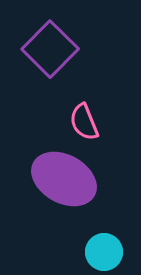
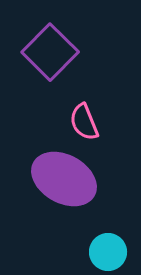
purple square: moved 3 px down
cyan circle: moved 4 px right
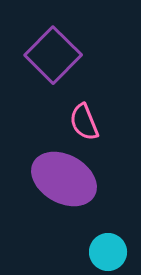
purple square: moved 3 px right, 3 px down
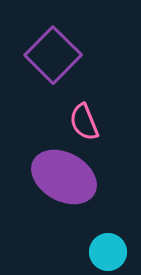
purple ellipse: moved 2 px up
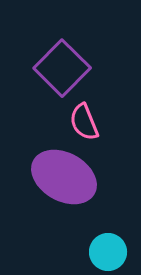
purple square: moved 9 px right, 13 px down
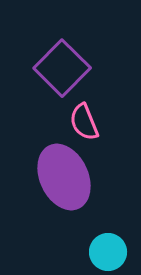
purple ellipse: rotated 36 degrees clockwise
